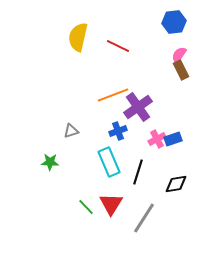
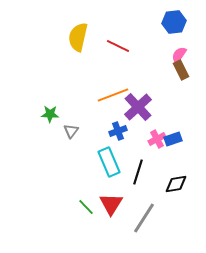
purple cross: rotated 8 degrees counterclockwise
gray triangle: rotated 35 degrees counterclockwise
green star: moved 48 px up
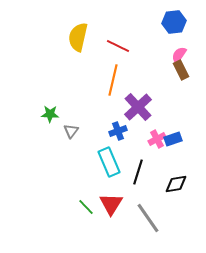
orange line: moved 15 px up; rotated 56 degrees counterclockwise
gray line: moved 4 px right; rotated 68 degrees counterclockwise
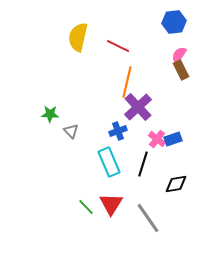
orange line: moved 14 px right, 2 px down
gray triangle: rotated 21 degrees counterclockwise
pink cross: rotated 24 degrees counterclockwise
black line: moved 5 px right, 8 px up
